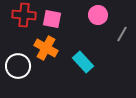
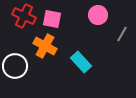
red cross: moved 1 px down; rotated 20 degrees clockwise
orange cross: moved 1 px left, 2 px up
cyan rectangle: moved 2 px left
white circle: moved 3 px left
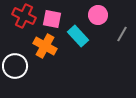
cyan rectangle: moved 3 px left, 26 px up
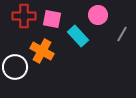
red cross: rotated 25 degrees counterclockwise
orange cross: moved 3 px left, 5 px down
white circle: moved 1 px down
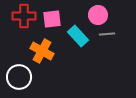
pink square: rotated 18 degrees counterclockwise
gray line: moved 15 px left; rotated 56 degrees clockwise
white circle: moved 4 px right, 10 px down
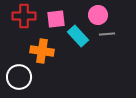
pink square: moved 4 px right
orange cross: rotated 20 degrees counterclockwise
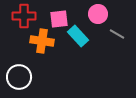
pink circle: moved 1 px up
pink square: moved 3 px right
gray line: moved 10 px right; rotated 35 degrees clockwise
orange cross: moved 10 px up
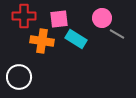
pink circle: moved 4 px right, 4 px down
cyan rectangle: moved 2 px left, 3 px down; rotated 15 degrees counterclockwise
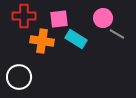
pink circle: moved 1 px right
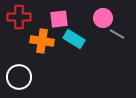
red cross: moved 5 px left, 1 px down
cyan rectangle: moved 2 px left
